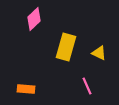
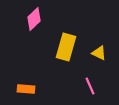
pink line: moved 3 px right
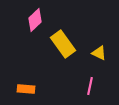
pink diamond: moved 1 px right, 1 px down
yellow rectangle: moved 3 px left, 3 px up; rotated 52 degrees counterclockwise
pink line: rotated 36 degrees clockwise
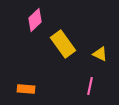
yellow triangle: moved 1 px right, 1 px down
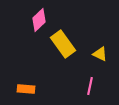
pink diamond: moved 4 px right
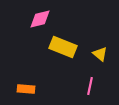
pink diamond: moved 1 px right, 1 px up; rotated 30 degrees clockwise
yellow rectangle: moved 3 px down; rotated 32 degrees counterclockwise
yellow triangle: rotated 14 degrees clockwise
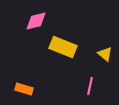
pink diamond: moved 4 px left, 2 px down
yellow triangle: moved 5 px right
orange rectangle: moved 2 px left; rotated 12 degrees clockwise
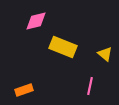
orange rectangle: moved 1 px down; rotated 36 degrees counterclockwise
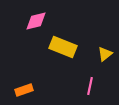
yellow triangle: rotated 42 degrees clockwise
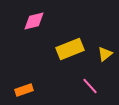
pink diamond: moved 2 px left
yellow rectangle: moved 7 px right, 2 px down; rotated 44 degrees counterclockwise
pink line: rotated 54 degrees counterclockwise
